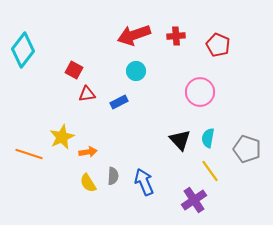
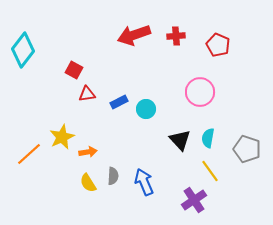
cyan circle: moved 10 px right, 38 px down
orange line: rotated 60 degrees counterclockwise
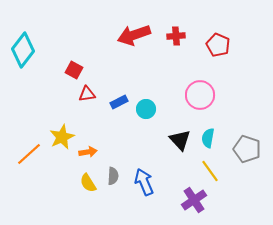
pink circle: moved 3 px down
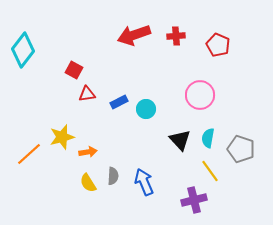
yellow star: rotated 10 degrees clockwise
gray pentagon: moved 6 px left
purple cross: rotated 20 degrees clockwise
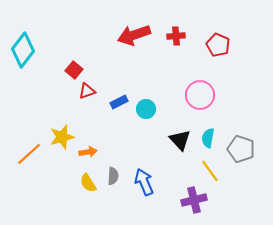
red square: rotated 12 degrees clockwise
red triangle: moved 3 px up; rotated 12 degrees counterclockwise
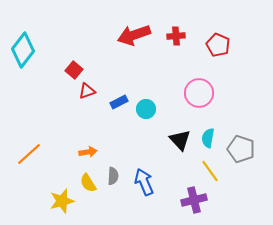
pink circle: moved 1 px left, 2 px up
yellow star: moved 64 px down
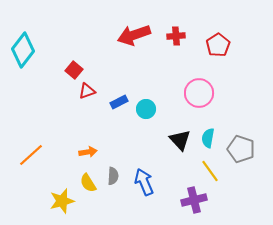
red pentagon: rotated 15 degrees clockwise
orange line: moved 2 px right, 1 px down
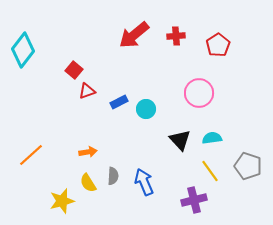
red arrow: rotated 20 degrees counterclockwise
cyan semicircle: moved 4 px right; rotated 72 degrees clockwise
gray pentagon: moved 7 px right, 17 px down
